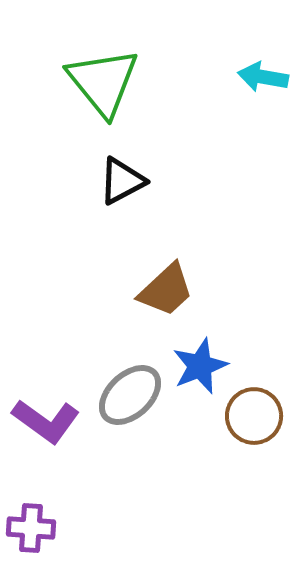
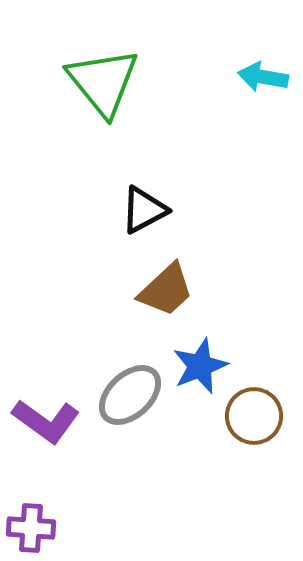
black triangle: moved 22 px right, 29 px down
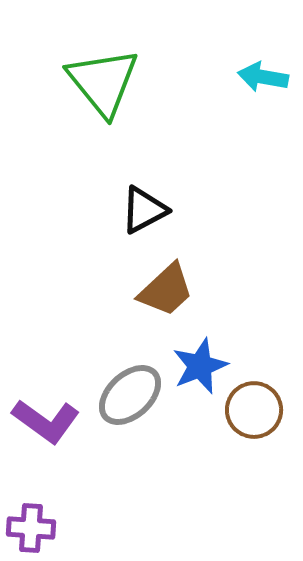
brown circle: moved 6 px up
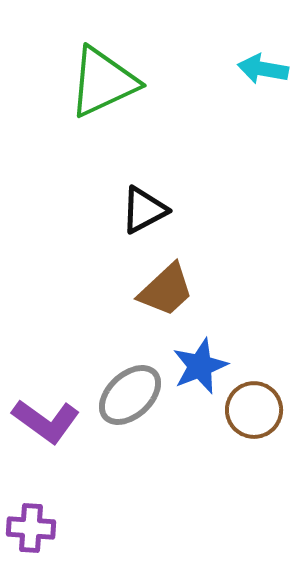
cyan arrow: moved 8 px up
green triangle: rotated 44 degrees clockwise
